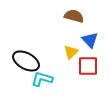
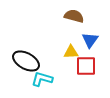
blue triangle: rotated 18 degrees clockwise
yellow triangle: rotated 42 degrees clockwise
red square: moved 2 px left
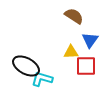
brown semicircle: rotated 18 degrees clockwise
black ellipse: moved 5 px down
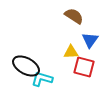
red square: moved 2 px left, 1 px down; rotated 15 degrees clockwise
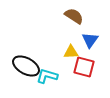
cyan L-shape: moved 5 px right, 3 px up
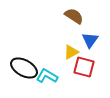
yellow triangle: rotated 28 degrees counterclockwise
black ellipse: moved 2 px left, 2 px down
cyan L-shape: rotated 15 degrees clockwise
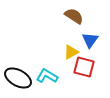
black ellipse: moved 6 px left, 10 px down
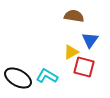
brown semicircle: rotated 24 degrees counterclockwise
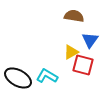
red square: moved 1 px left, 2 px up
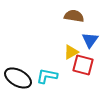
cyan L-shape: rotated 20 degrees counterclockwise
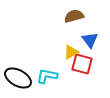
brown semicircle: rotated 24 degrees counterclockwise
blue triangle: rotated 12 degrees counterclockwise
red square: moved 1 px left, 1 px up
